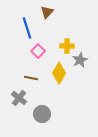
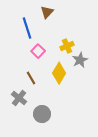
yellow cross: rotated 24 degrees counterclockwise
brown line: rotated 48 degrees clockwise
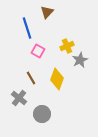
pink square: rotated 16 degrees counterclockwise
yellow diamond: moved 2 px left, 6 px down; rotated 10 degrees counterclockwise
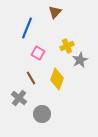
brown triangle: moved 8 px right
blue line: rotated 40 degrees clockwise
pink square: moved 2 px down
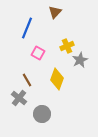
brown line: moved 4 px left, 2 px down
